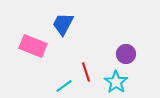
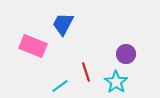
cyan line: moved 4 px left
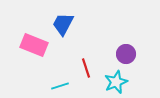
pink rectangle: moved 1 px right, 1 px up
red line: moved 4 px up
cyan star: rotated 15 degrees clockwise
cyan line: rotated 18 degrees clockwise
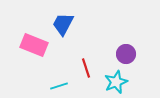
cyan line: moved 1 px left
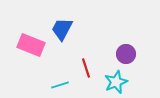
blue trapezoid: moved 1 px left, 5 px down
pink rectangle: moved 3 px left
cyan line: moved 1 px right, 1 px up
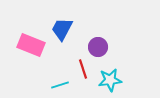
purple circle: moved 28 px left, 7 px up
red line: moved 3 px left, 1 px down
cyan star: moved 6 px left, 2 px up; rotated 15 degrees clockwise
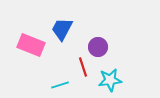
red line: moved 2 px up
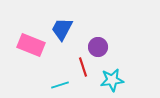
cyan star: moved 2 px right
